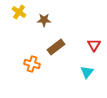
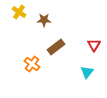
orange cross: rotated 21 degrees clockwise
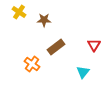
cyan triangle: moved 4 px left
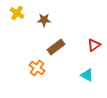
yellow cross: moved 2 px left, 1 px down
red triangle: rotated 24 degrees clockwise
orange cross: moved 5 px right, 4 px down
cyan triangle: moved 4 px right, 3 px down; rotated 40 degrees counterclockwise
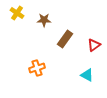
brown rectangle: moved 9 px right, 8 px up; rotated 18 degrees counterclockwise
orange cross: rotated 35 degrees clockwise
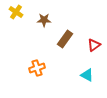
yellow cross: moved 1 px left, 1 px up
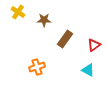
yellow cross: moved 2 px right
orange cross: moved 1 px up
cyan triangle: moved 1 px right, 5 px up
